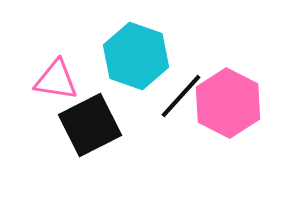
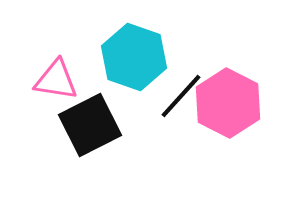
cyan hexagon: moved 2 px left, 1 px down
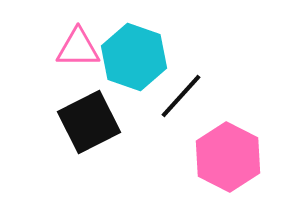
pink triangle: moved 22 px right, 32 px up; rotated 9 degrees counterclockwise
pink hexagon: moved 54 px down
black square: moved 1 px left, 3 px up
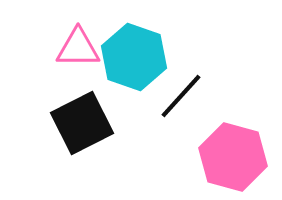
black square: moved 7 px left, 1 px down
pink hexagon: moved 5 px right; rotated 12 degrees counterclockwise
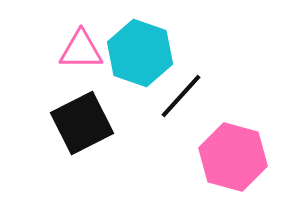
pink triangle: moved 3 px right, 2 px down
cyan hexagon: moved 6 px right, 4 px up
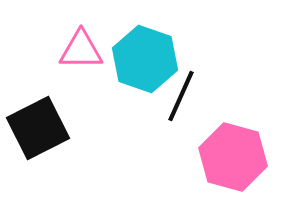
cyan hexagon: moved 5 px right, 6 px down
black line: rotated 18 degrees counterclockwise
black square: moved 44 px left, 5 px down
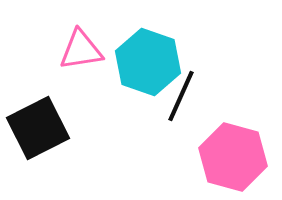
pink triangle: rotated 9 degrees counterclockwise
cyan hexagon: moved 3 px right, 3 px down
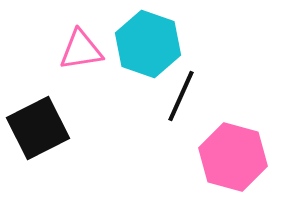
cyan hexagon: moved 18 px up
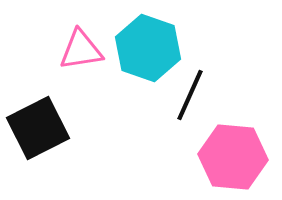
cyan hexagon: moved 4 px down
black line: moved 9 px right, 1 px up
pink hexagon: rotated 10 degrees counterclockwise
